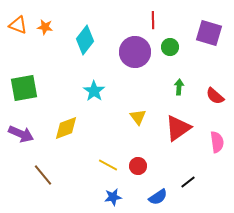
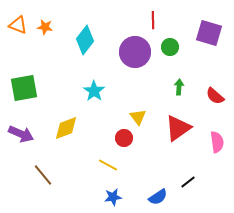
red circle: moved 14 px left, 28 px up
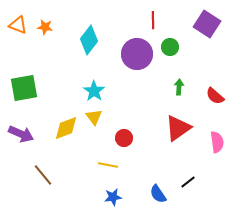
purple square: moved 2 px left, 9 px up; rotated 16 degrees clockwise
cyan diamond: moved 4 px right
purple circle: moved 2 px right, 2 px down
yellow triangle: moved 44 px left
yellow line: rotated 18 degrees counterclockwise
blue semicircle: moved 3 px up; rotated 90 degrees clockwise
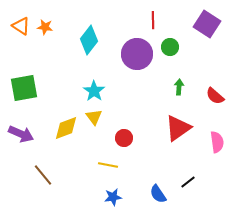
orange triangle: moved 3 px right, 1 px down; rotated 12 degrees clockwise
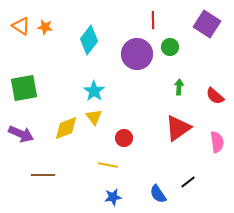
brown line: rotated 50 degrees counterclockwise
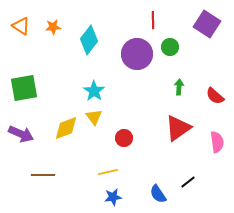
orange star: moved 8 px right; rotated 14 degrees counterclockwise
yellow line: moved 7 px down; rotated 24 degrees counterclockwise
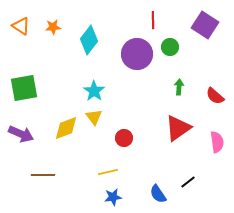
purple square: moved 2 px left, 1 px down
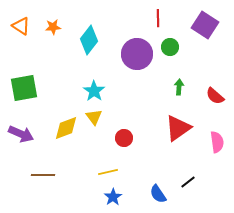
red line: moved 5 px right, 2 px up
blue star: rotated 24 degrees counterclockwise
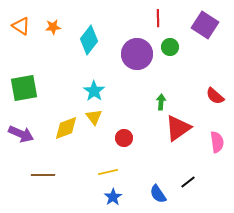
green arrow: moved 18 px left, 15 px down
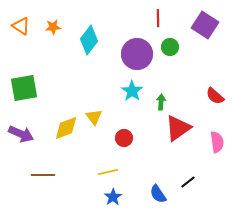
cyan star: moved 38 px right
